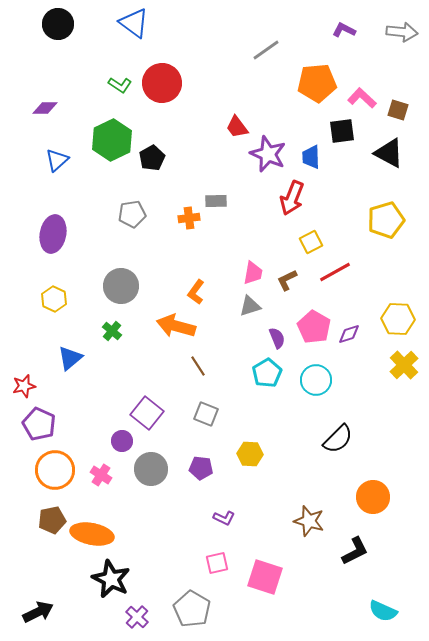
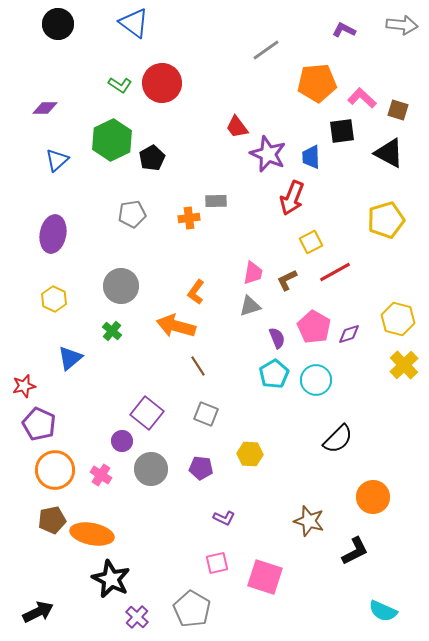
gray arrow at (402, 32): moved 7 px up
yellow hexagon at (398, 319): rotated 12 degrees clockwise
cyan pentagon at (267, 373): moved 7 px right, 1 px down
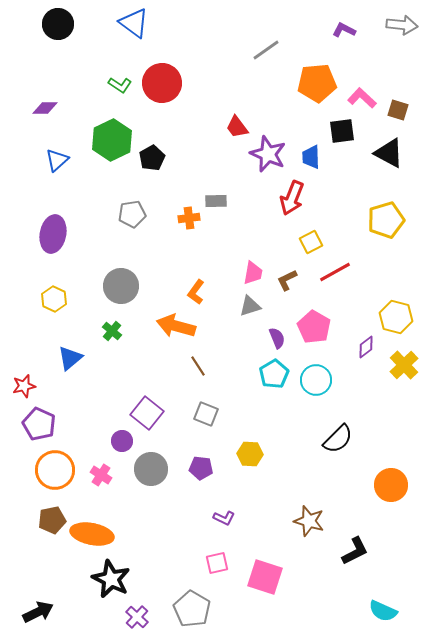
yellow hexagon at (398, 319): moved 2 px left, 2 px up
purple diamond at (349, 334): moved 17 px right, 13 px down; rotated 20 degrees counterclockwise
orange circle at (373, 497): moved 18 px right, 12 px up
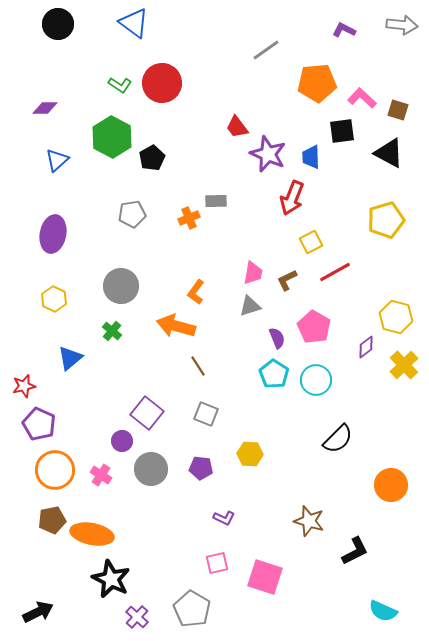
green hexagon at (112, 140): moved 3 px up; rotated 6 degrees counterclockwise
orange cross at (189, 218): rotated 15 degrees counterclockwise
cyan pentagon at (274, 374): rotated 8 degrees counterclockwise
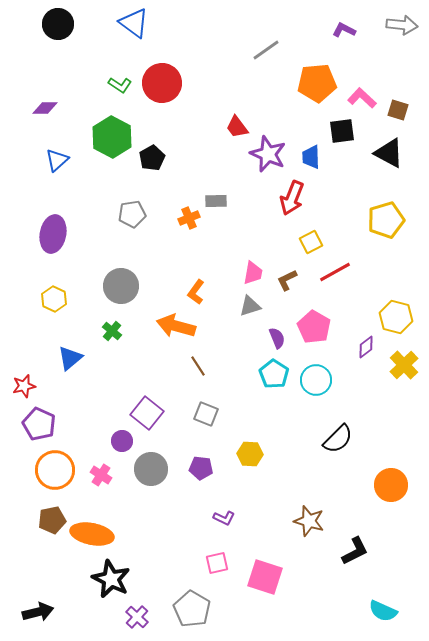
black arrow at (38, 612): rotated 12 degrees clockwise
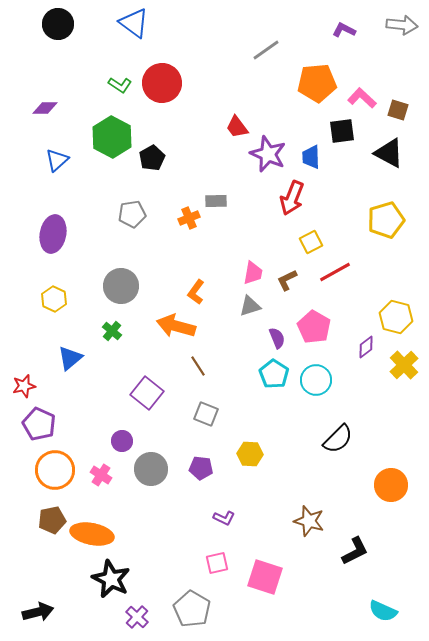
purple square at (147, 413): moved 20 px up
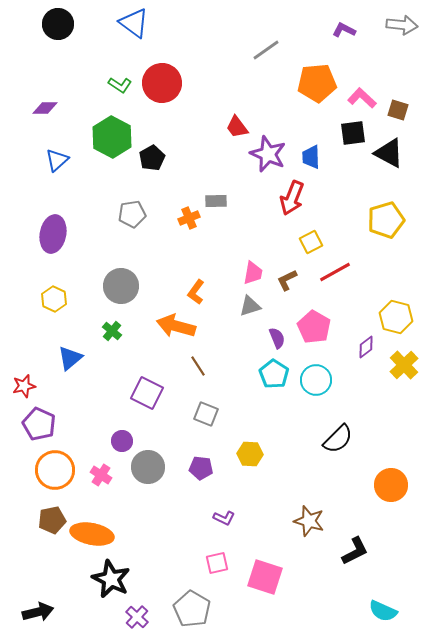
black square at (342, 131): moved 11 px right, 2 px down
purple square at (147, 393): rotated 12 degrees counterclockwise
gray circle at (151, 469): moved 3 px left, 2 px up
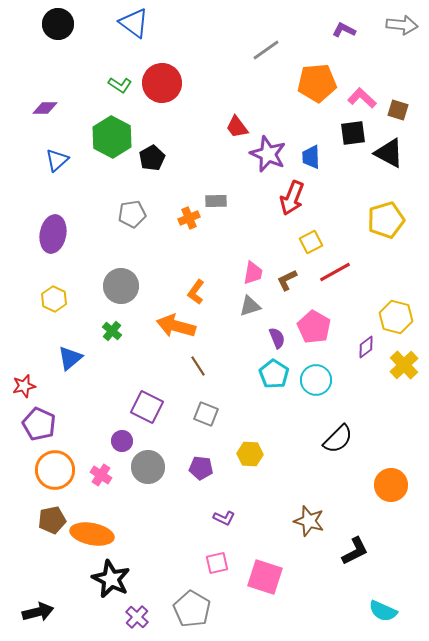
purple square at (147, 393): moved 14 px down
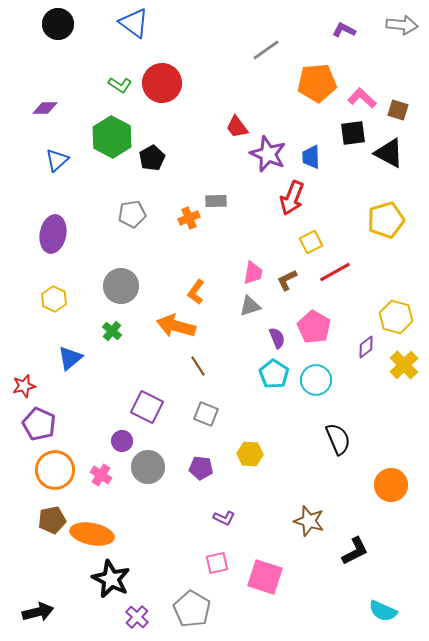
black semicircle at (338, 439): rotated 68 degrees counterclockwise
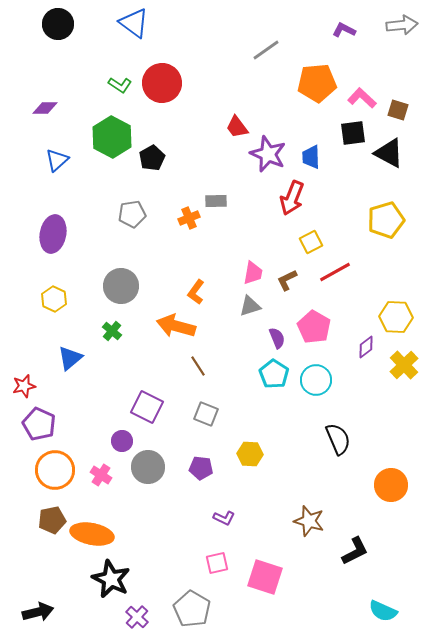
gray arrow at (402, 25): rotated 12 degrees counterclockwise
yellow hexagon at (396, 317): rotated 12 degrees counterclockwise
